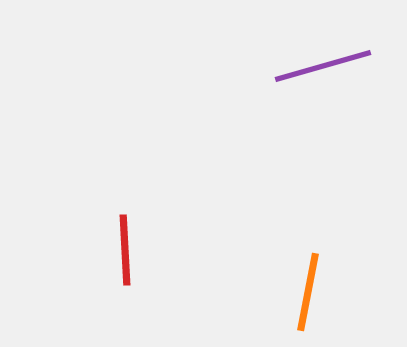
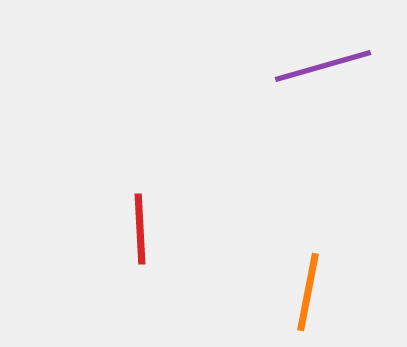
red line: moved 15 px right, 21 px up
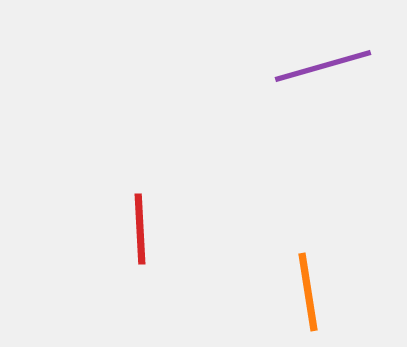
orange line: rotated 20 degrees counterclockwise
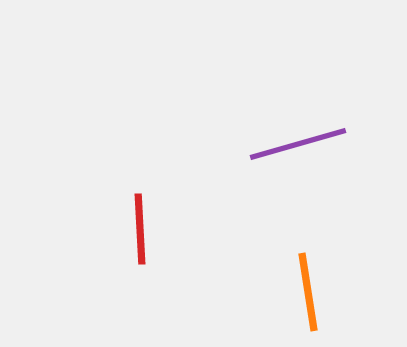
purple line: moved 25 px left, 78 px down
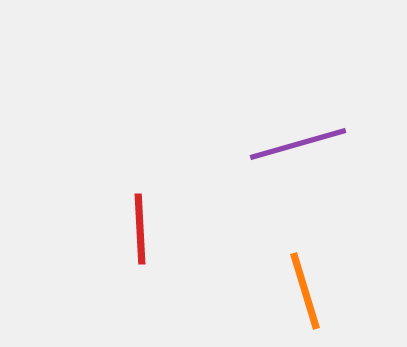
orange line: moved 3 px left, 1 px up; rotated 8 degrees counterclockwise
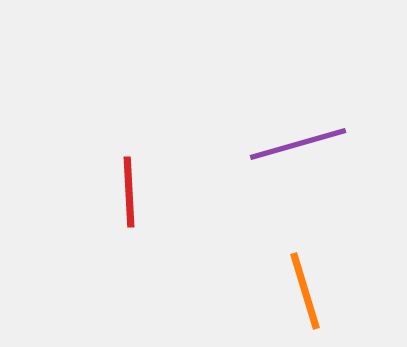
red line: moved 11 px left, 37 px up
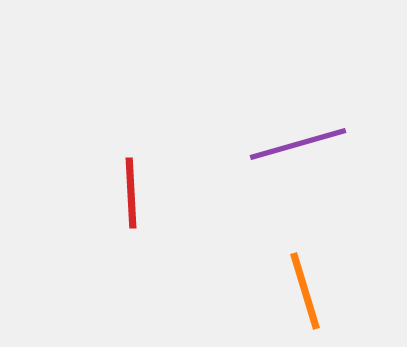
red line: moved 2 px right, 1 px down
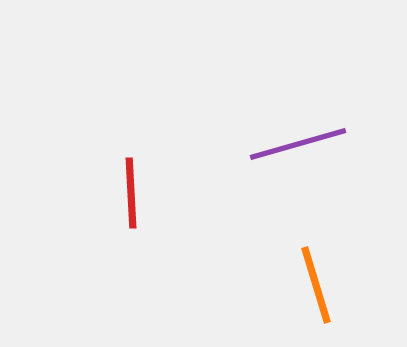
orange line: moved 11 px right, 6 px up
